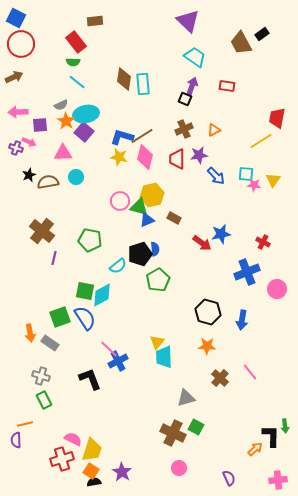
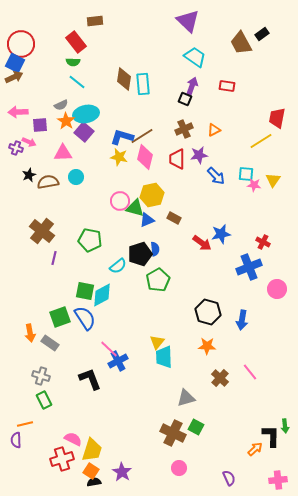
blue square at (16, 18): moved 1 px left, 45 px down
green triangle at (139, 207): moved 4 px left, 1 px down
blue cross at (247, 272): moved 2 px right, 5 px up
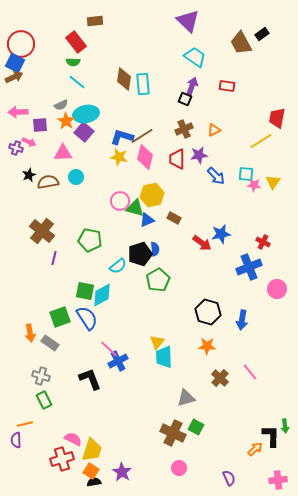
yellow triangle at (273, 180): moved 2 px down
blue semicircle at (85, 318): moved 2 px right
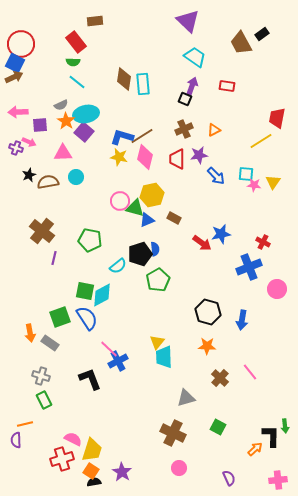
green square at (196, 427): moved 22 px right
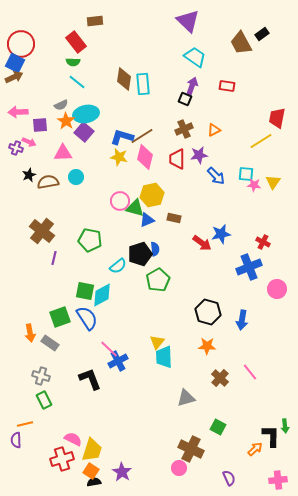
brown rectangle at (174, 218): rotated 16 degrees counterclockwise
brown cross at (173, 433): moved 18 px right, 16 px down
